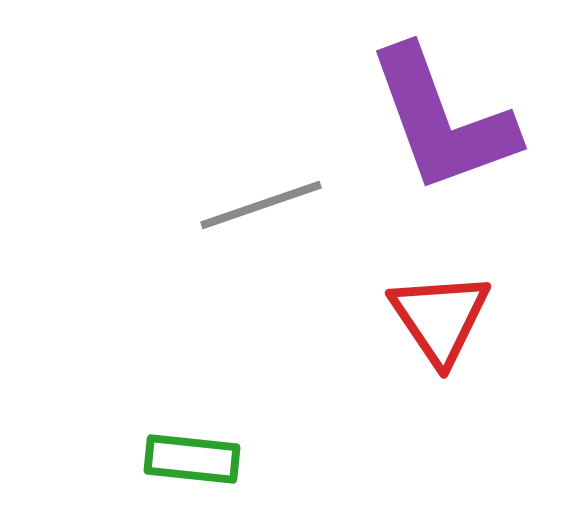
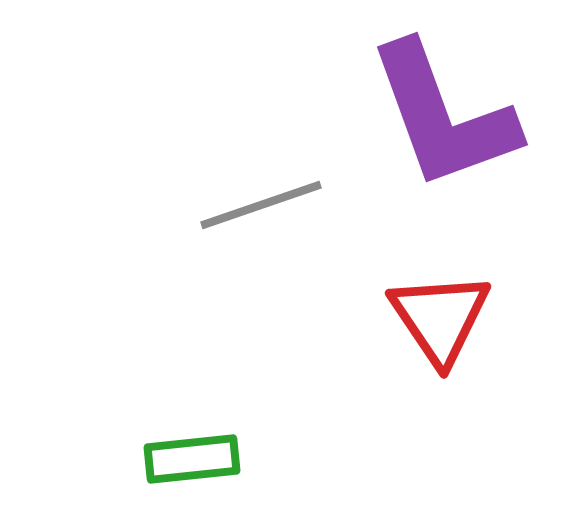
purple L-shape: moved 1 px right, 4 px up
green rectangle: rotated 12 degrees counterclockwise
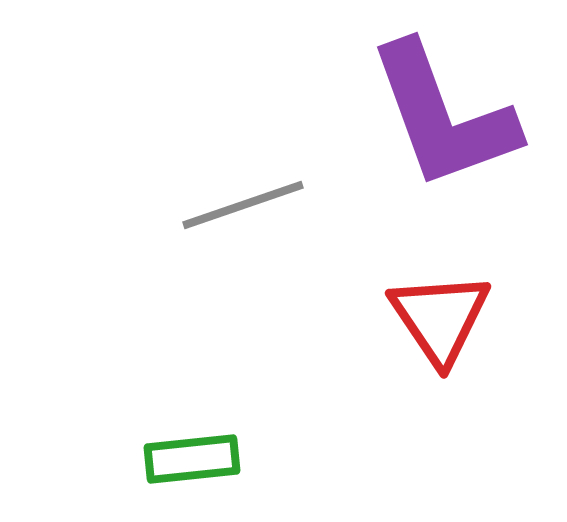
gray line: moved 18 px left
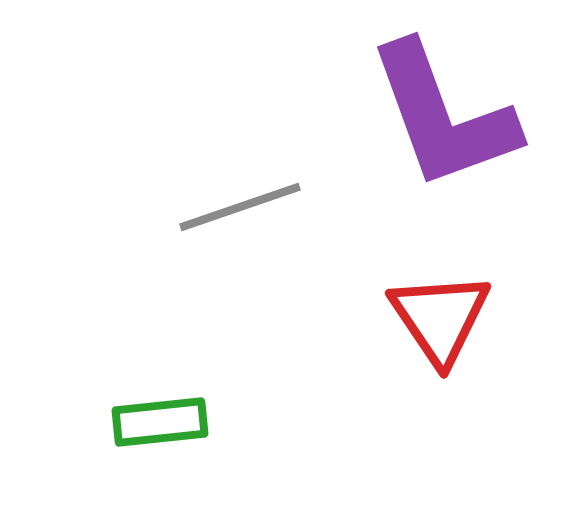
gray line: moved 3 px left, 2 px down
green rectangle: moved 32 px left, 37 px up
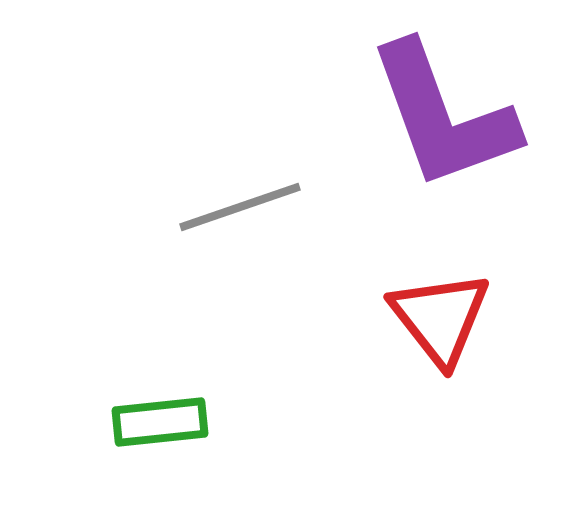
red triangle: rotated 4 degrees counterclockwise
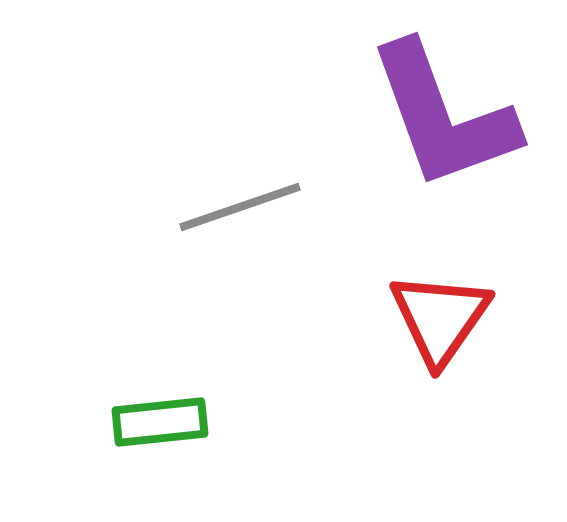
red triangle: rotated 13 degrees clockwise
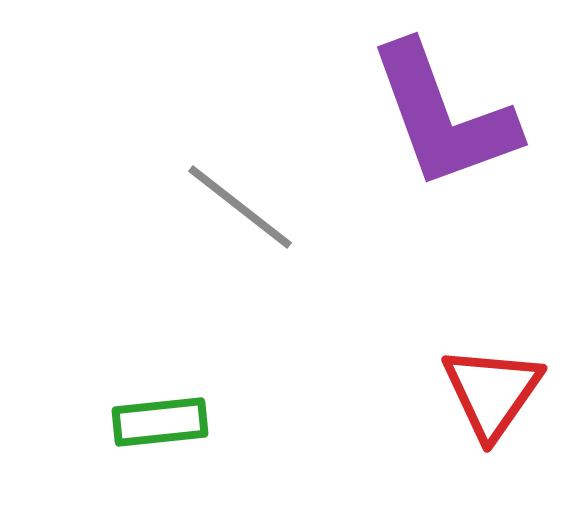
gray line: rotated 57 degrees clockwise
red triangle: moved 52 px right, 74 px down
